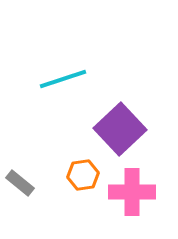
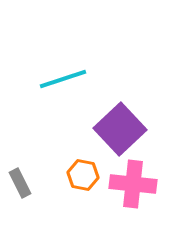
orange hexagon: rotated 20 degrees clockwise
gray rectangle: rotated 24 degrees clockwise
pink cross: moved 1 px right, 8 px up; rotated 6 degrees clockwise
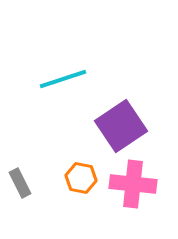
purple square: moved 1 px right, 3 px up; rotated 9 degrees clockwise
orange hexagon: moved 2 px left, 3 px down
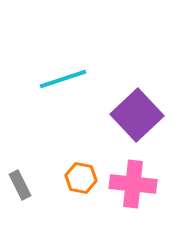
purple square: moved 16 px right, 11 px up; rotated 9 degrees counterclockwise
gray rectangle: moved 2 px down
